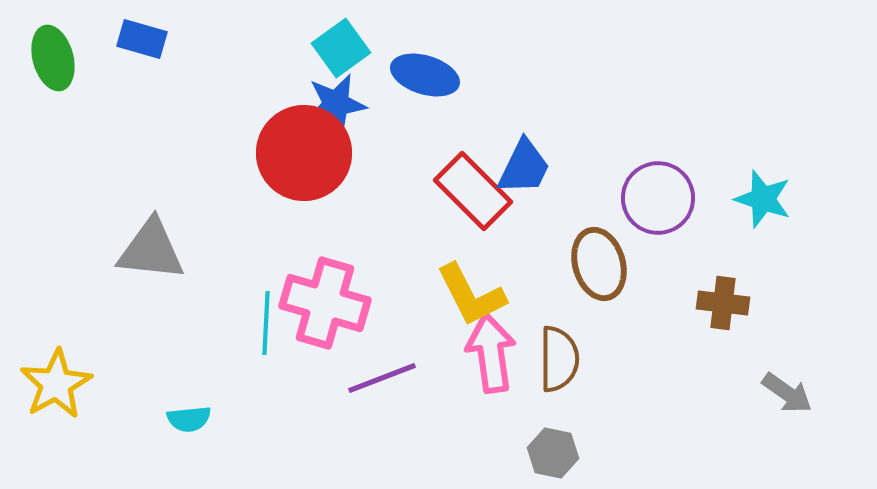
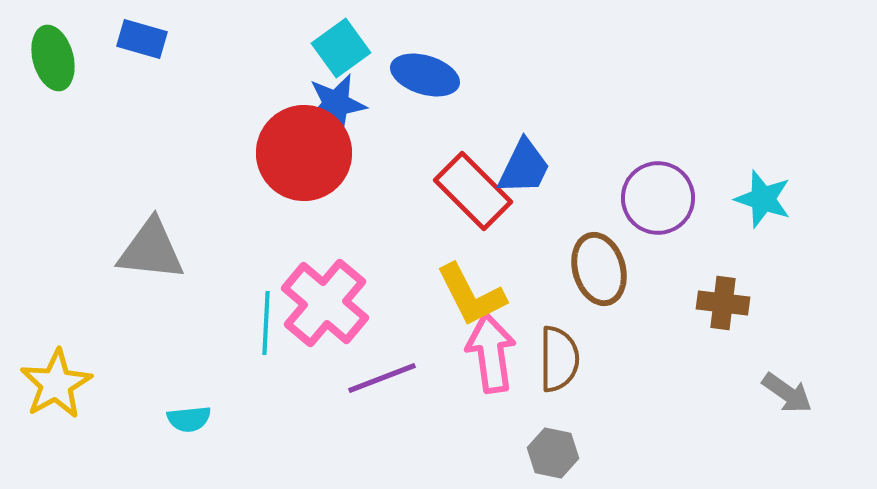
brown ellipse: moved 5 px down
pink cross: rotated 24 degrees clockwise
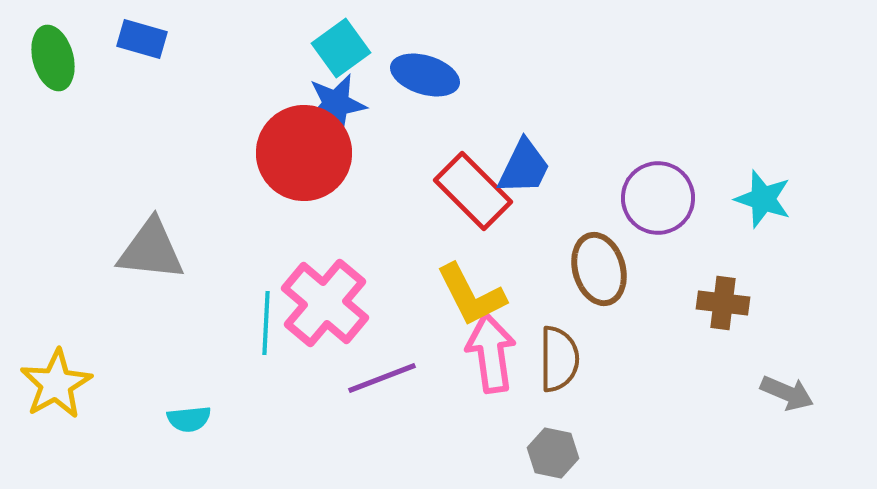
gray arrow: rotated 12 degrees counterclockwise
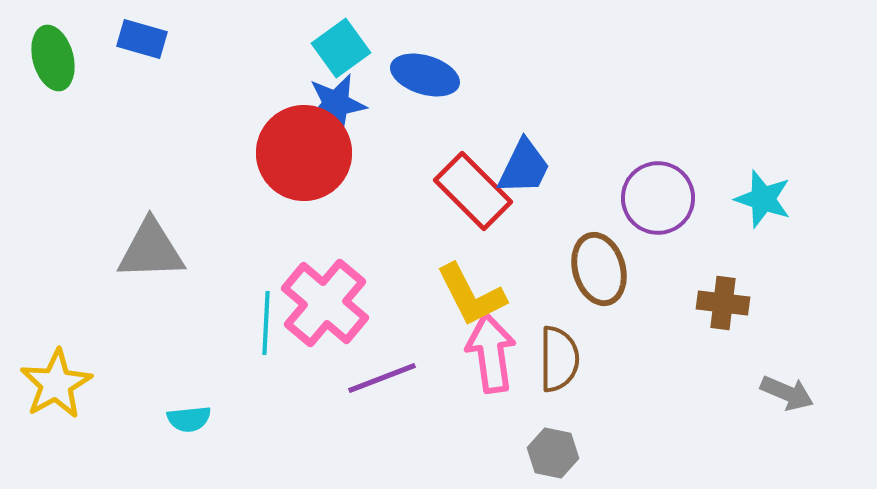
gray triangle: rotated 8 degrees counterclockwise
